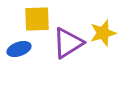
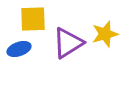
yellow square: moved 4 px left
yellow star: moved 2 px right, 1 px down
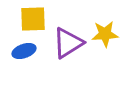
yellow star: rotated 12 degrees clockwise
blue ellipse: moved 5 px right, 2 px down
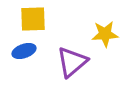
purple triangle: moved 4 px right, 19 px down; rotated 8 degrees counterclockwise
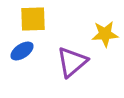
blue ellipse: moved 2 px left; rotated 15 degrees counterclockwise
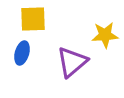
yellow star: moved 1 px down
blue ellipse: moved 2 px down; rotated 40 degrees counterclockwise
